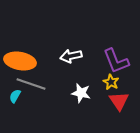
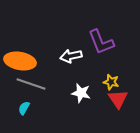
purple L-shape: moved 15 px left, 19 px up
yellow star: rotated 14 degrees counterclockwise
cyan semicircle: moved 9 px right, 12 px down
red triangle: moved 1 px left, 2 px up
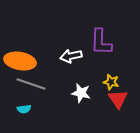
purple L-shape: rotated 24 degrees clockwise
cyan semicircle: moved 1 px down; rotated 128 degrees counterclockwise
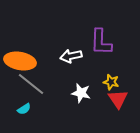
gray line: rotated 20 degrees clockwise
cyan semicircle: rotated 24 degrees counterclockwise
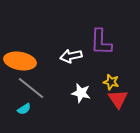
gray line: moved 4 px down
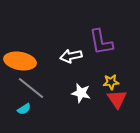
purple L-shape: rotated 12 degrees counterclockwise
yellow star: rotated 21 degrees counterclockwise
red triangle: moved 1 px left
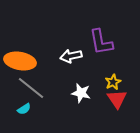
yellow star: moved 2 px right; rotated 21 degrees counterclockwise
